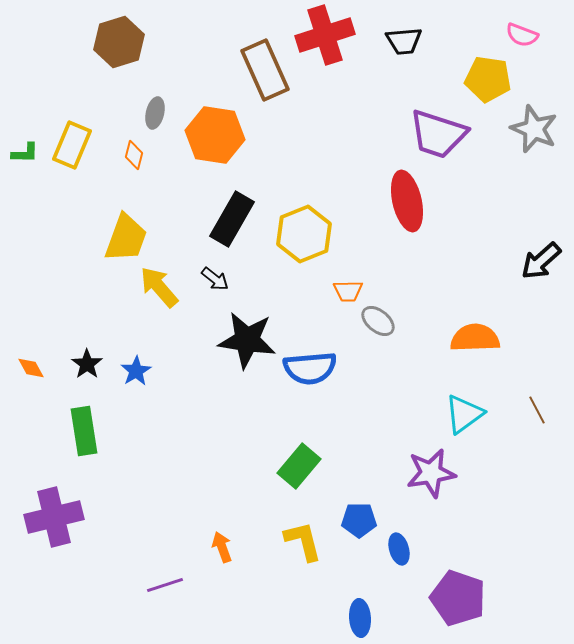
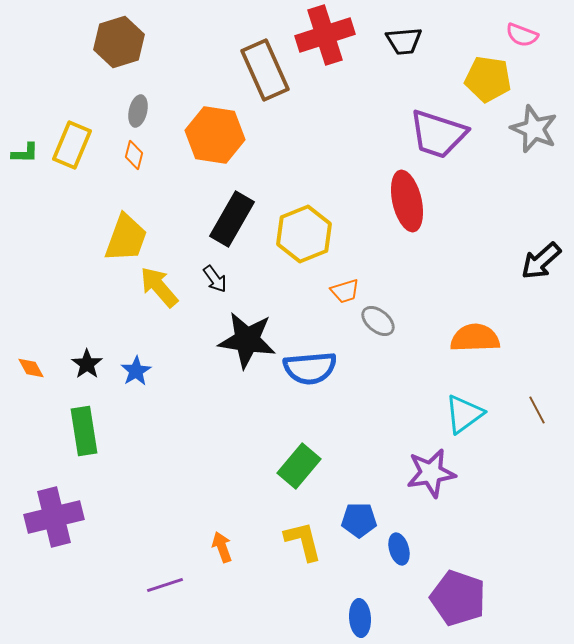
gray ellipse at (155, 113): moved 17 px left, 2 px up
black arrow at (215, 279): rotated 16 degrees clockwise
orange trapezoid at (348, 291): moved 3 px left; rotated 16 degrees counterclockwise
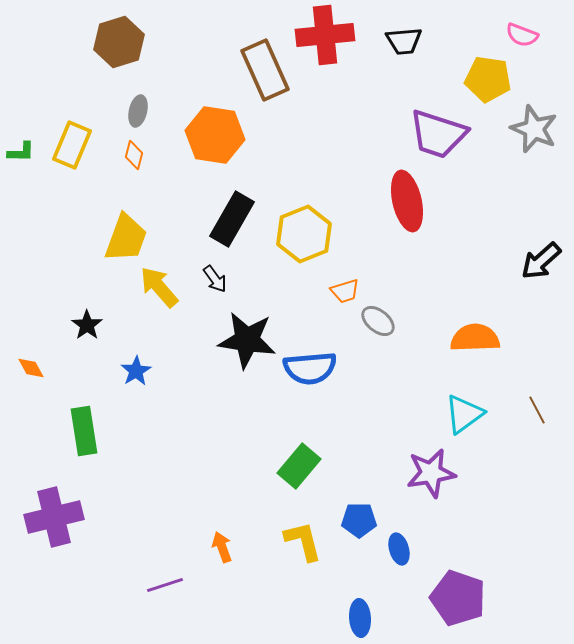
red cross at (325, 35): rotated 12 degrees clockwise
green L-shape at (25, 153): moved 4 px left, 1 px up
black star at (87, 364): moved 39 px up
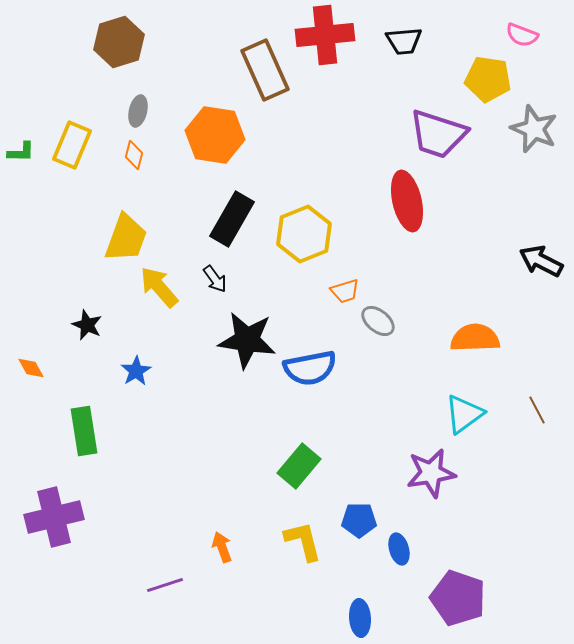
black arrow at (541, 261): rotated 69 degrees clockwise
black star at (87, 325): rotated 12 degrees counterclockwise
blue semicircle at (310, 368): rotated 6 degrees counterclockwise
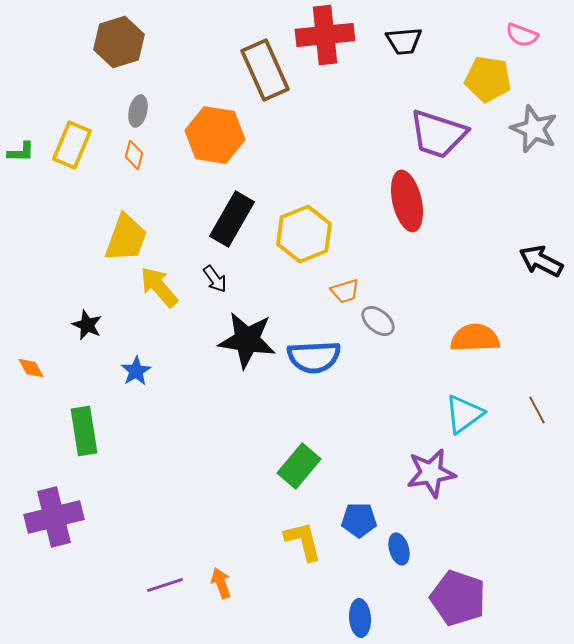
blue semicircle at (310, 368): moved 4 px right, 11 px up; rotated 8 degrees clockwise
orange arrow at (222, 547): moved 1 px left, 36 px down
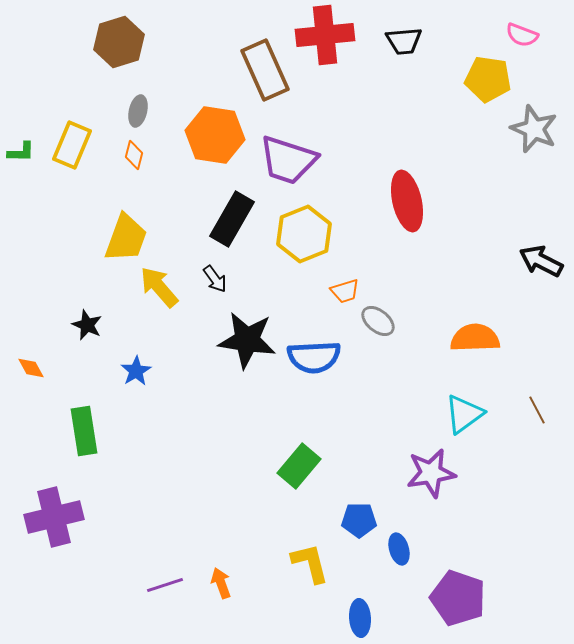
purple trapezoid at (438, 134): moved 150 px left, 26 px down
yellow L-shape at (303, 541): moved 7 px right, 22 px down
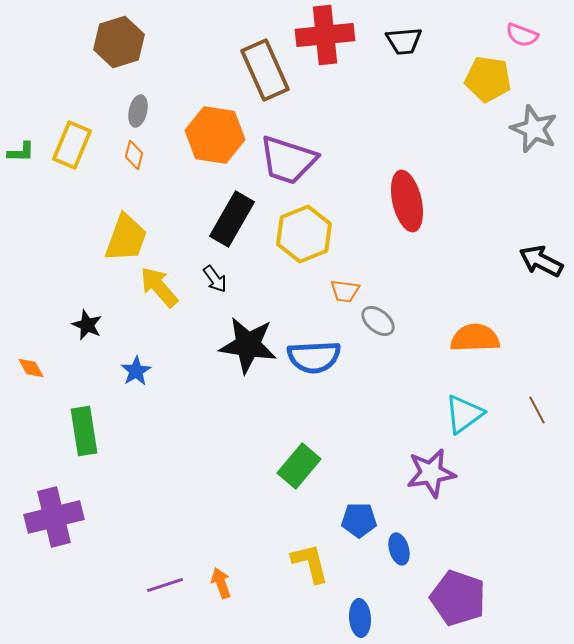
orange trapezoid at (345, 291): rotated 24 degrees clockwise
black star at (247, 340): moved 1 px right, 5 px down
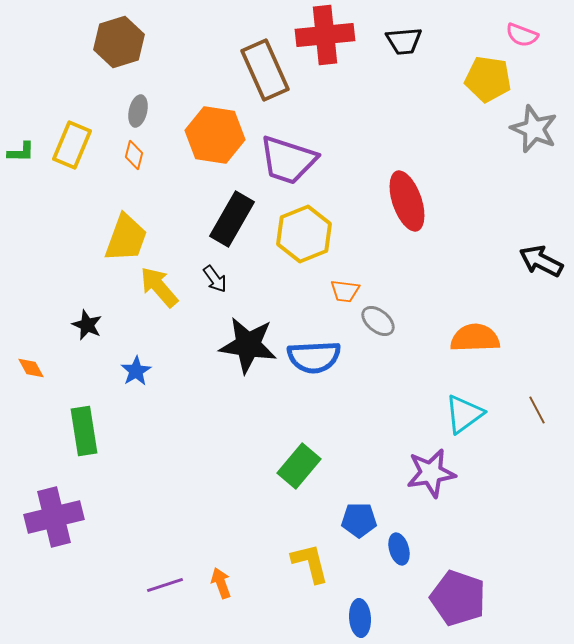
red ellipse at (407, 201): rotated 6 degrees counterclockwise
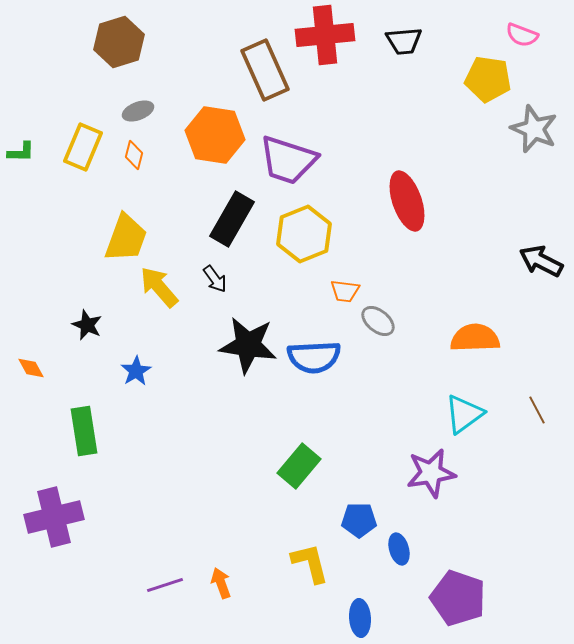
gray ellipse at (138, 111): rotated 56 degrees clockwise
yellow rectangle at (72, 145): moved 11 px right, 2 px down
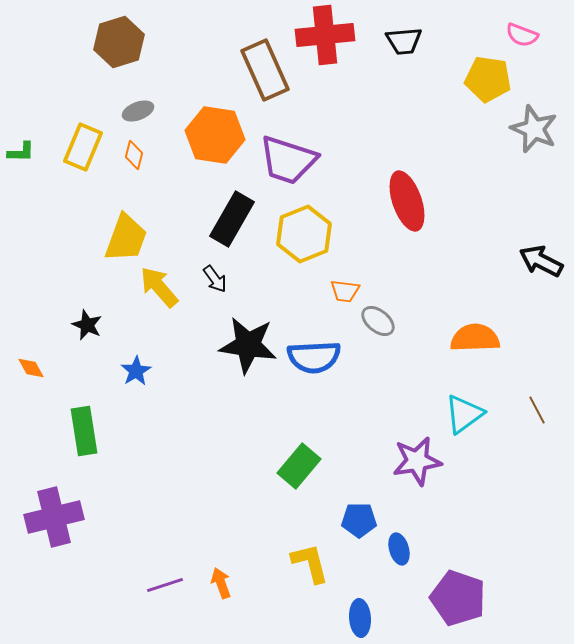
purple star at (431, 473): moved 14 px left, 12 px up
